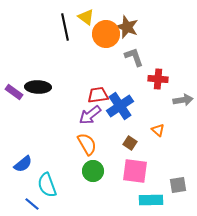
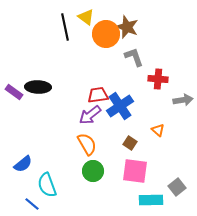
gray square: moved 1 px left, 2 px down; rotated 30 degrees counterclockwise
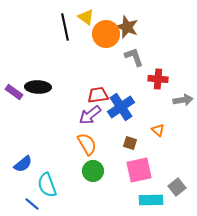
blue cross: moved 1 px right, 1 px down
brown square: rotated 16 degrees counterclockwise
pink square: moved 4 px right, 1 px up; rotated 20 degrees counterclockwise
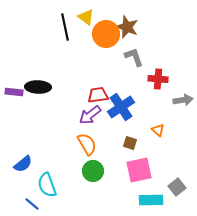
purple rectangle: rotated 30 degrees counterclockwise
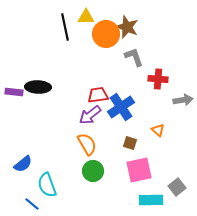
yellow triangle: rotated 36 degrees counterclockwise
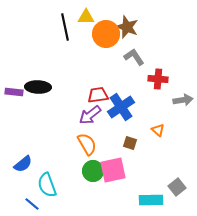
gray L-shape: rotated 15 degrees counterclockwise
pink square: moved 26 px left
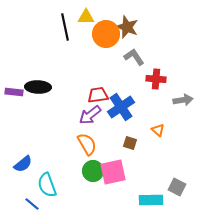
red cross: moved 2 px left
pink square: moved 2 px down
gray square: rotated 24 degrees counterclockwise
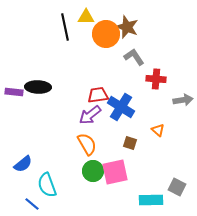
blue cross: rotated 24 degrees counterclockwise
pink square: moved 2 px right
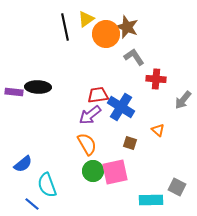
yellow triangle: moved 2 px down; rotated 36 degrees counterclockwise
gray arrow: rotated 138 degrees clockwise
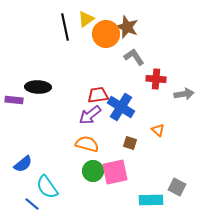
purple rectangle: moved 8 px down
gray arrow: moved 1 px right, 6 px up; rotated 138 degrees counterclockwise
orange semicircle: rotated 45 degrees counterclockwise
cyan semicircle: moved 2 px down; rotated 15 degrees counterclockwise
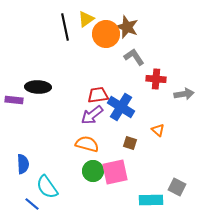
purple arrow: moved 2 px right
blue semicircle: rotated 54 degrees counterclockwise
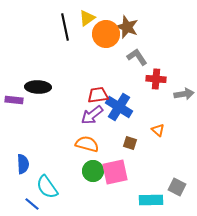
yellow triangle: moved 1 px right, 1 px up
gray L-shape: moved 3 px right
blue cross: moved 2 px left
